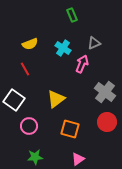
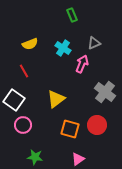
red line: moved 1 px left, 2 px down
red circle: moved 10 px left, 3 px down
pink circle: moved 6 px left, 1 px up
green star: rotated 14 degrees clockwise
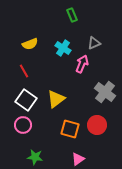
white square: moved 12 px right
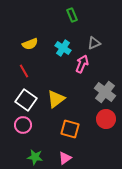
red circle: moved 9 px right, 6 px up
pink triangle: moved 13 px left, 1 px up
